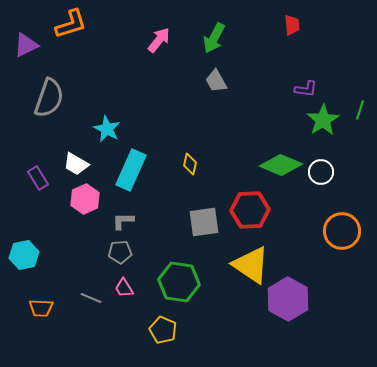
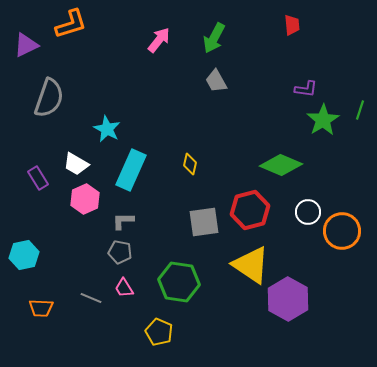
white circle: moved 13 px left, 40 px down
red hexagon: rotated 12 degrees counterclockwise
gray pentagon: rotated 15 degrees clockwise
yellow pentagon: moved 4 px left, 2 px down
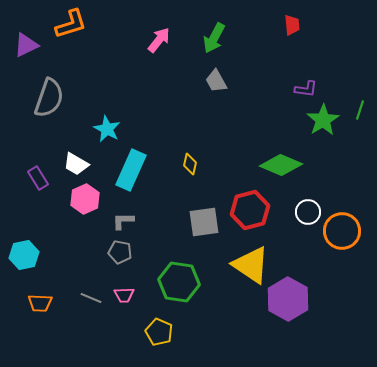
pink trapezoid: moved 7 px down; rotated 60 degrees counterclockwise
orange trapezoid: moved 1 px left, 5 px up
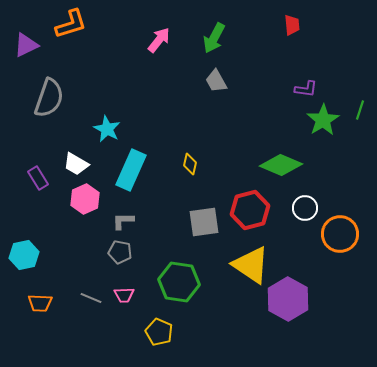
white circle: moved 3 px left, 4 px up
orange circle: moved 2 px left, 3 px down
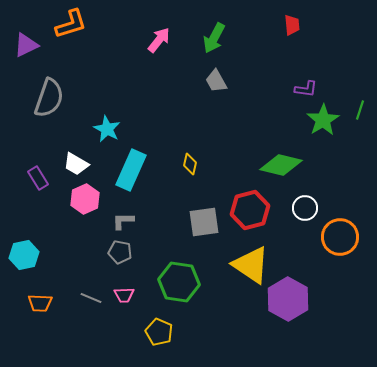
green diamond: rotated 9 degrees counterclockwise
orange circle: moved 3 px down
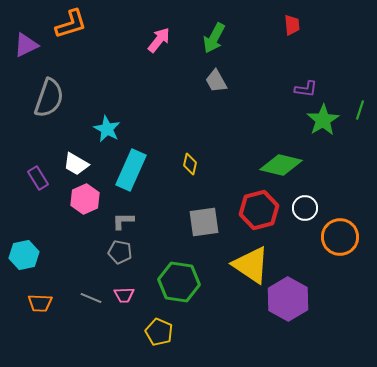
red hexagon: moved 9 px right
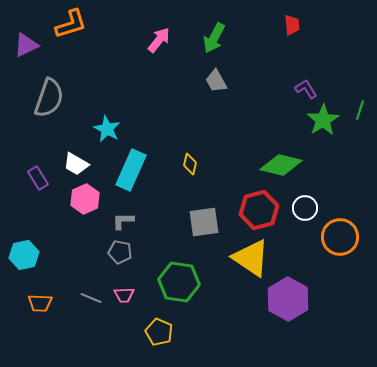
purple L-shape: rotated 130 degrees counterclockwise
yellow triangle: moved 7 px up
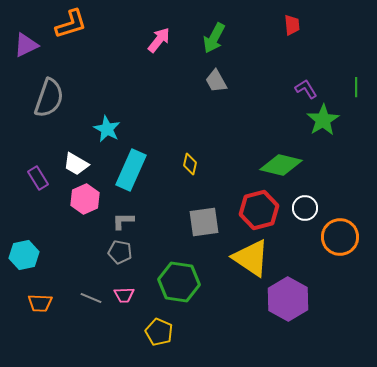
green line: moved 4 px left, 23 px up; rotated 18 degrees counterclockwise
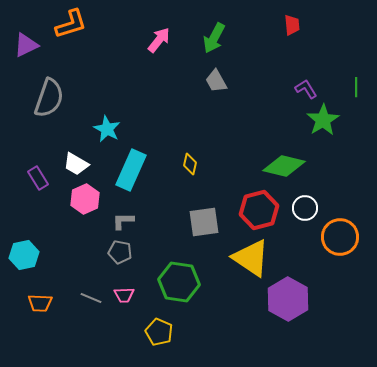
green diamond: moved 3 px right, 1 px down
